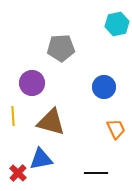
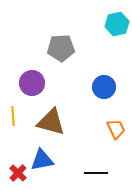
blue triangle: moved 1 px right, 1 px down
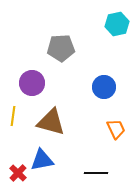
yellow line: rotated 12 degrees clockwise
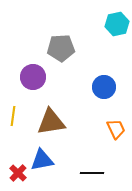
purple circle: moved 1 px right, 6 px up
brown triangle: rotated 24 degrees counterclockwise
black line: moved 4 px left
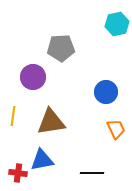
blue circle: moved 2 px right, 5 px down
red cross: rotated 36 degrees counterclockwise
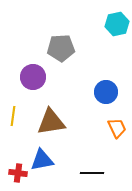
orange trapezoid: moved 1 px right, 1 px up
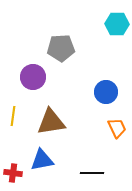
cyan hexagon: rotated 15 degrees clockwise
red cross: moved 5 px left
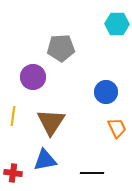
brown triangle: rotated 48 degrees counterclockwise
blue triangle: moved 3 px right
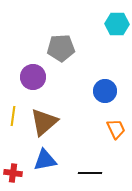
blue circle: moved 1 px left, 1 px up
brown triangle: moved 7 px left; rotated 16 degrees clockwise
orange trapezoid: moved 1 px left, 1 px down
black line: moved 2 px left
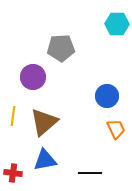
blue circle: moved 2 px right, 5 px down
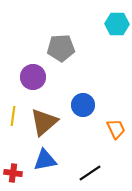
blue circle: moved 24 px left, 9 px down
black line: rotated 35 degrees counterclockwise
